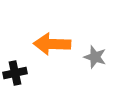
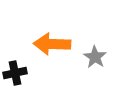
gray star: rotated 15 degrees clockwise
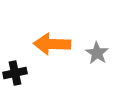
gray star: moved 2 px right, 4 px up
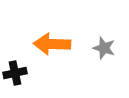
gray star: moved 7 px right, 5 px up; rotated 15 degrees counterclockwise
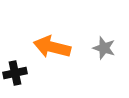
orange arrow: moved 3 px down; rotated 12 degrees clockwise
